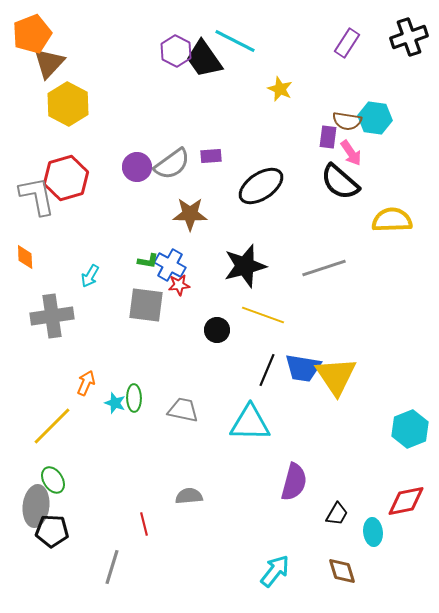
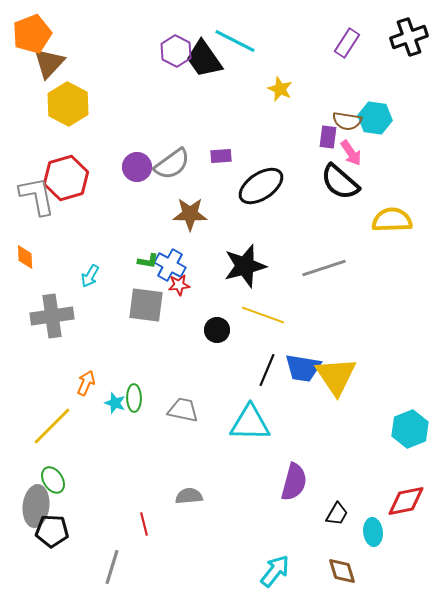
purple rectangle at (211, 156): moved 10 px right
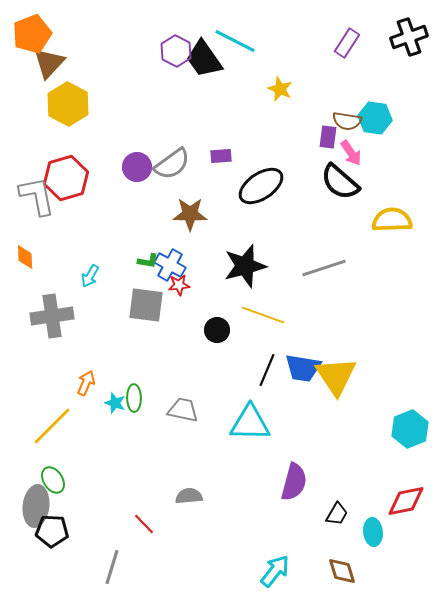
red line at (144, 524): rotated 30 degrees counterclockwise
